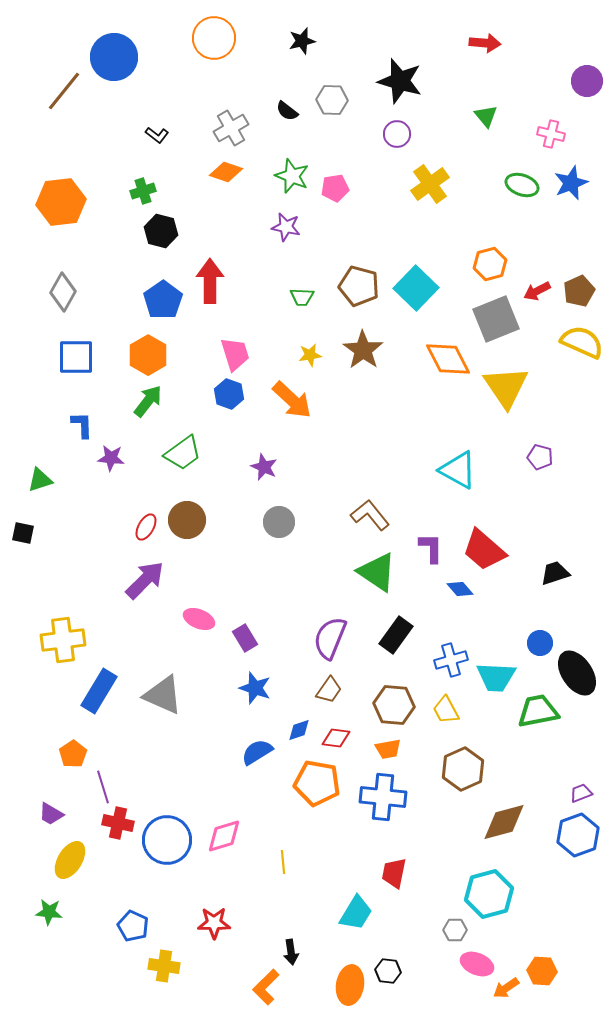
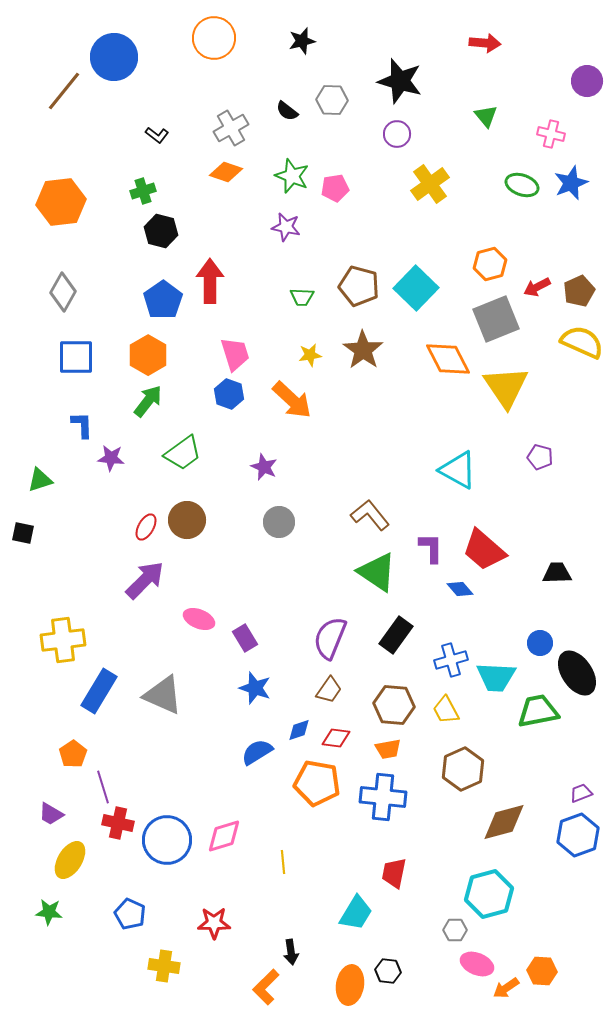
red arrow at (537, 291): moved 4 px up
black trapezoid at (555, 573): moved 2 px right; rotated 16 degrees clockwise
blue pentagon at (133, 926): moved 3 px left, 12 px up
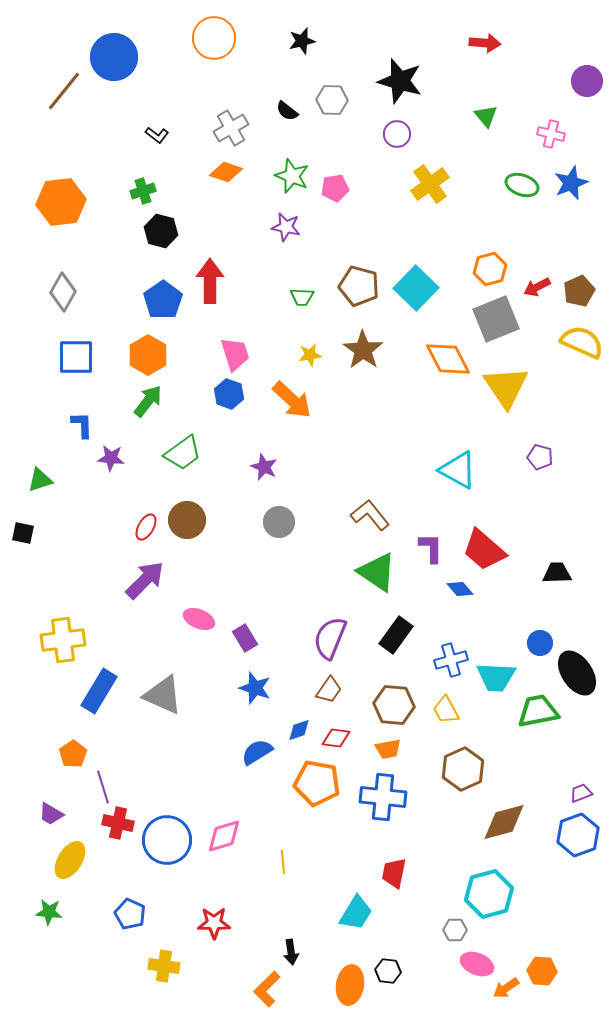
orange hexagon at (490, 264): moved 5 px down
orange L-shape at (266, 987): moved 1 px right, 2 px down
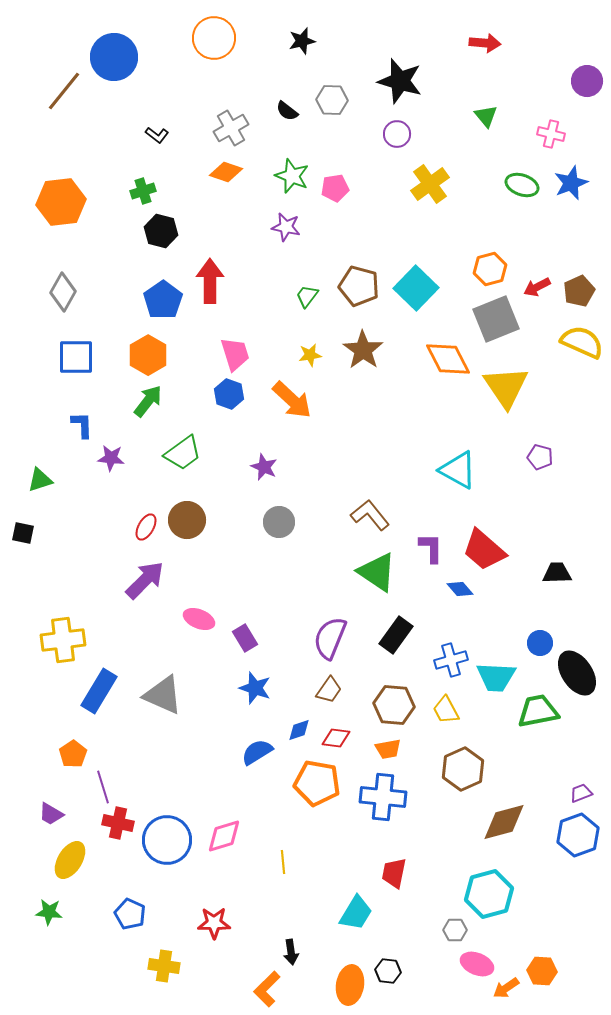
green trapezoid at (302, 297): moved 5 px right, 1 px up; rotated 125 degrees clockwise
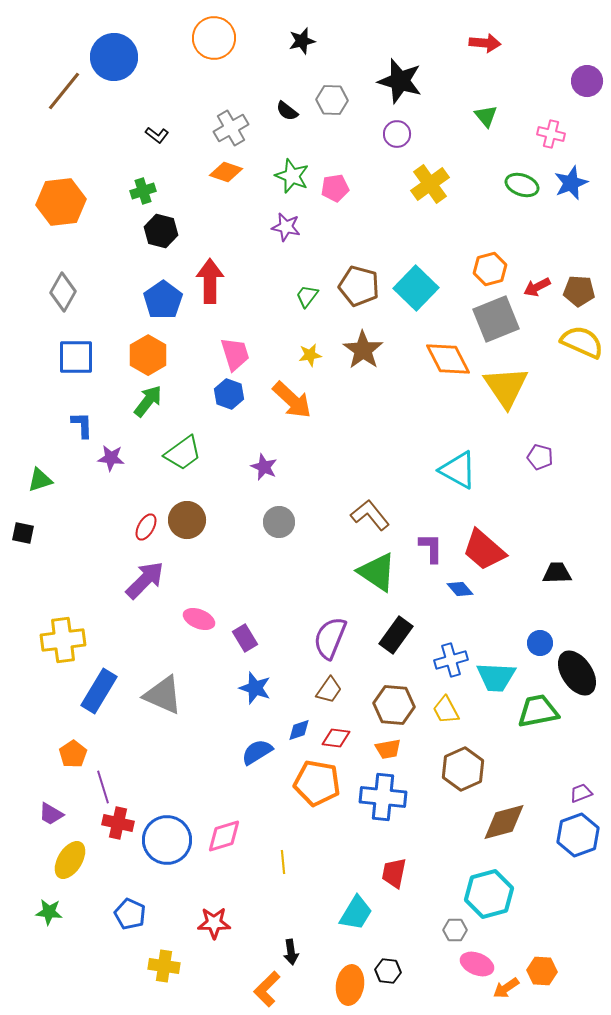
brown pentagon at (579, 291): rotated 28 degrees clockwise
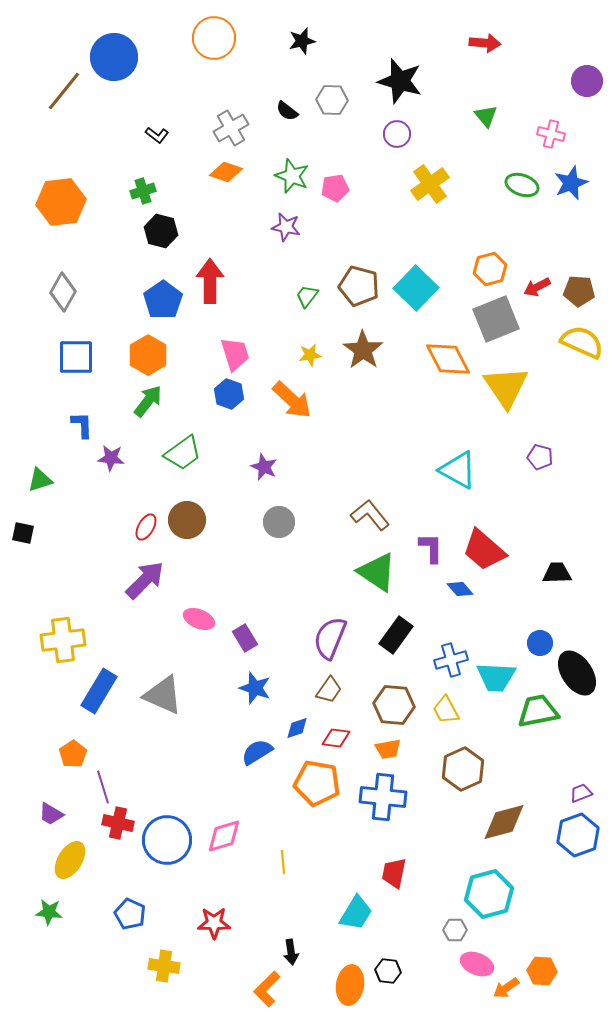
blue diamond at (299, 730): moved 2 px left, 2 px up
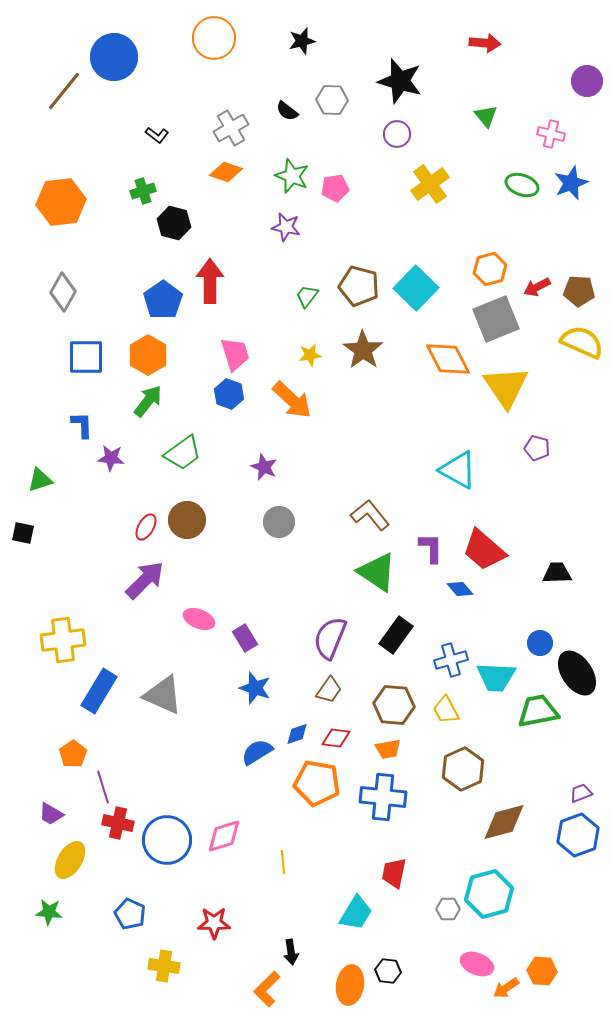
black hexagon at (161, 231): moved 13 px right, 8 px up
blue square at (76, 357): moved 10 px right
purple pentagon at (540, 457): moved 3 px left, 9 px up
blue diamond at (297, 728): moved 6 px down
gray hexagon at (455, 930): moved 7 px left, 21 px up
